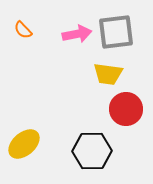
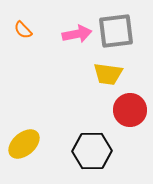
gray square: moved 1 px up
red circle: moved 4 px right, 1 px down
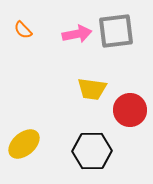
yellow trapezoid: moved 16 px left, 15 px down
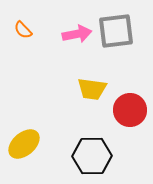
black hexagon: moved 5 px down
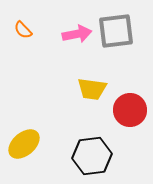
black hexagon: rotated 6 degrees counterclockwise
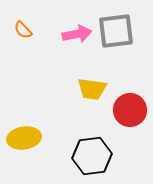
yellow ellipse: moved 6 px up; rotated 32 degrees clockwise
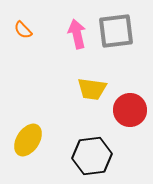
pink arrow: rotated 92 degrees counterclockwise
yellow ellipse: moved 4 px right, 2 px down; rotated 48 degrees counterclockwise
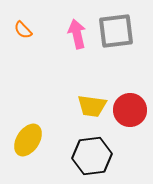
yellow trapezoid: moved 17 px down
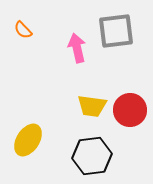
pink arrow: moved 14 px down
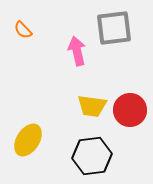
gray square: moved 2 px left, 3 px up
pink arrow: moved 3 px down
